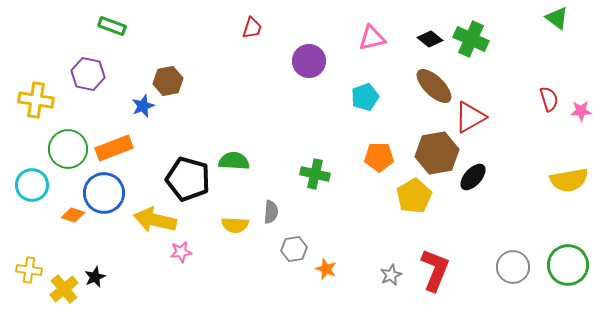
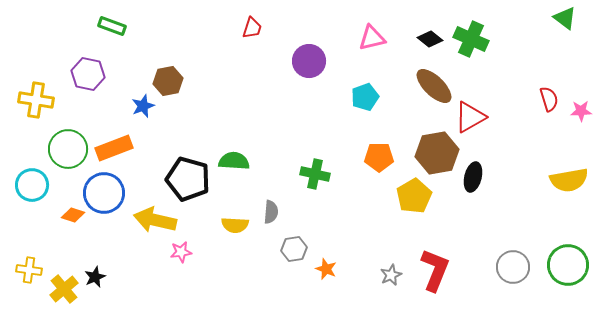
green triangle at (557, 18): moved 8 px right
black ellipse at (473, 177): rotated 28 degrees counterclockwise
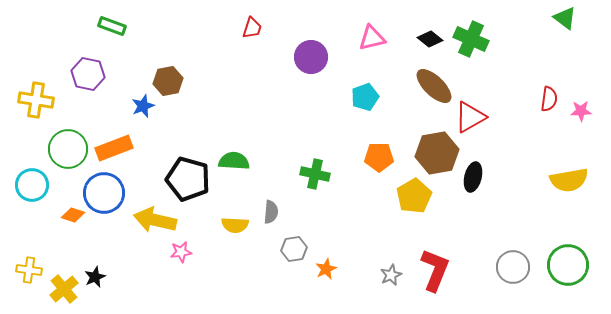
purple circle at (309, 61): moved 2 px right, 4 px up
red semicircle at (549, 99): rotated 25 degrees clockwise
orange star at (326, 269): rotated 25 degrees clockwise
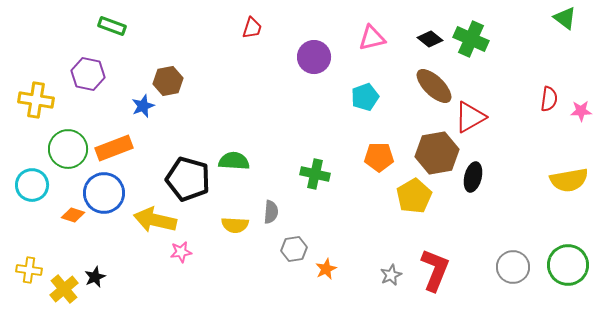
purple circle at (311, 57): moved 3 px right
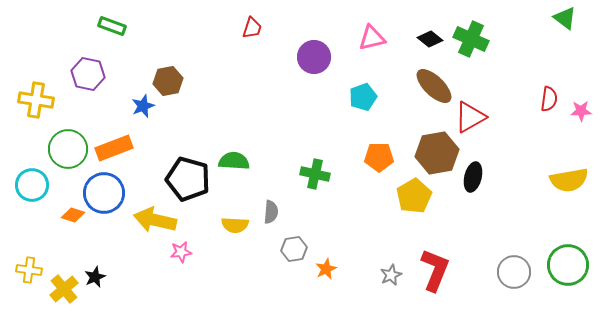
cyan pentagon at (365, 97): moved 2 px left
gray circle at (513, 267): moved 1 px right, 5 px down
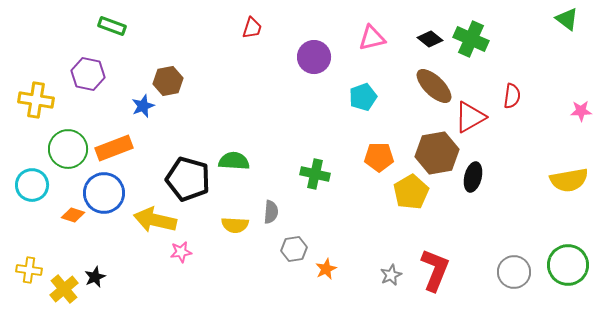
green triangle at (565, 18): moved 2 px right, 1 px down
red semicircle at (549, 99): moved 37 px left, 3 px up
yellow pentagon at (414, 196): moved 3 px left, 4 px up
